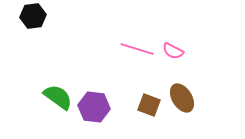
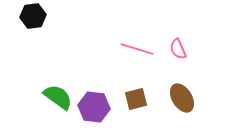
pink semicircle: moved 5 px right, 2 px up; rotated 40 degrees clockwise
brown square: moved 13 px left, 6 px up; rotated 35 degrees counterclockwise
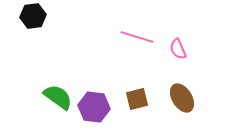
pink line: moved 12 px up
brown square: moved 1 px right
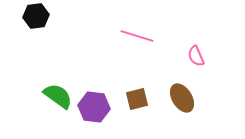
black hexagon: moved 3 px right
pink line: moved 1 px up
pink semicircle: moved 18 px right, 7 px down
green semicircle: moved 1 px up
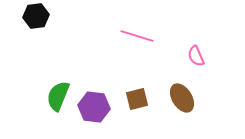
green semicircle: rotated 104 degrees counterclockwise
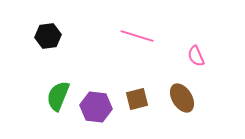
black hexagon: moved 12 px right, 20 px down
purple hexagon: moved 2 px right
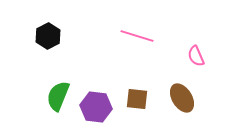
black hexagon: rotated 20 degrees counterclockwise
brown square: rotated 20 degrees clockwise
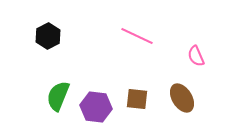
pink line: rotated 8 degrees clockwise
